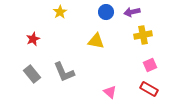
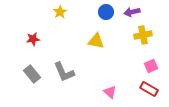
red star: rotated 16 degrees clockwise
pink square: moved 1 px right, 1 px down
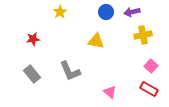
pink square: rotated 24 degrees counterclockwise
gray L-shape: moved 6 px right, 1 px up
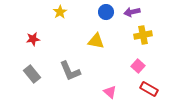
pink square: moved 13 px left
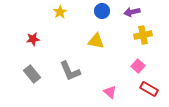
blue circle: moved 4 px left, 1 px up
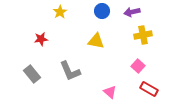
red star: moved 8 px right
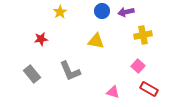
purple arrow: moved 6 px left
pink triangle: moved 3 px right; rotated 24 degrees counterclockwise
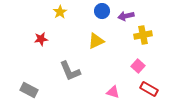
purple arrow: moved 4 px down
yellow triangle: rotated 36 degrees counterclockwise
gray rectangle: moved 3 px left, 16 px down; rotated 24 degrees counterclockwise
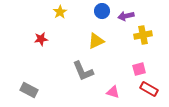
pink square: moved 1 px right, 3 px down; rotated 32 degrees clockwise
gray L-shape: moved 13 px right
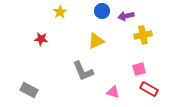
red star: rotated 16 degrees clockwise
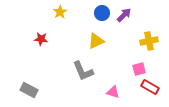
blue circle: moved 2 px down
purple arrow: moved 2 px left, 1 px up; rotated 147 degrees clockwise
yellow cross: moved 6 px right, 6 px down
red rectangle: moved 1 px right, 2 px up
